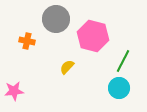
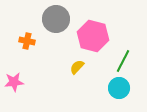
yellow semicircle: moved 10 px right
pink star: moved 9 px up
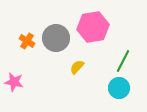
gray circle: moved 19 px down
pink hexagon: moved 9 px up; rotated 24 degrees counterclockwise
orange cross: rotated 21 degrees clockwise
pink star: rotated 18 degrees clockwise
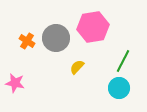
pink star: moved 1 px right, 1 px down
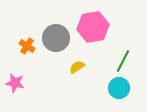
orange cross: moved 5 px down
yellow semicircle: rotated 14 degrees clockwise
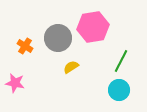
gray circle: moved 2 px right
orange cross: moved 2 px left
green line: moved 2 px left
yellow semicircle: moved 6 px left
cyan circle: moved 2 px down
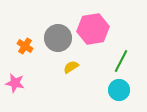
pink hexagon: moved 2 px down
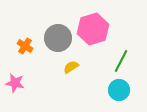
pink hexagon: rotated 8 degrees counterclockwise
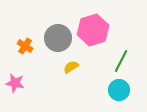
pink hexagon: moved 1 px down
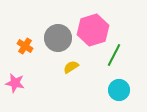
green line: moved 7 px left, 6 px up
